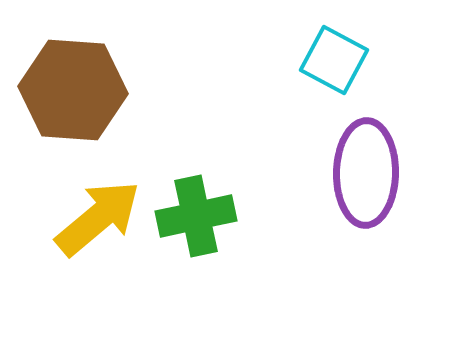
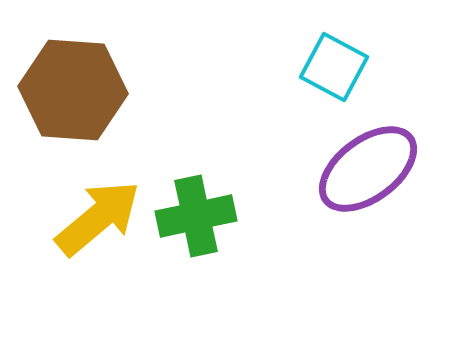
cyan square: moved 7 px down
purple ellipse: moved 2 px right, 4 px up; rotated 52 degrees clockwise
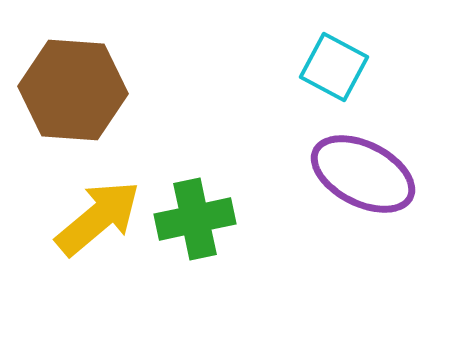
purple ellipse: moved 5 px left, 5 px down; rotated 64 degrees clockwise
green cross: moved 1 px left, 3 px down
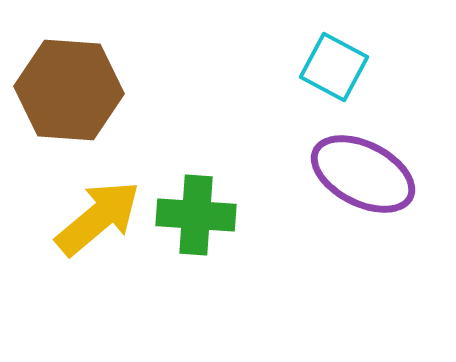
brown hexagon: moved 4 px left
green cross: moved 1 px right, 4 px up; rotated 16 degrees clockwise
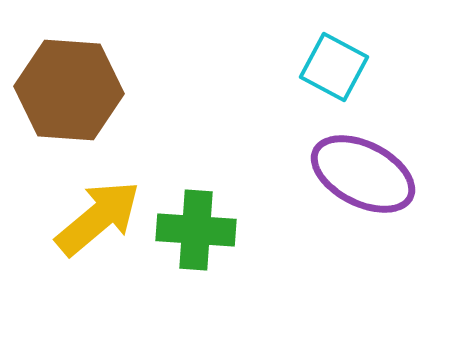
green cross: moved 15 px down
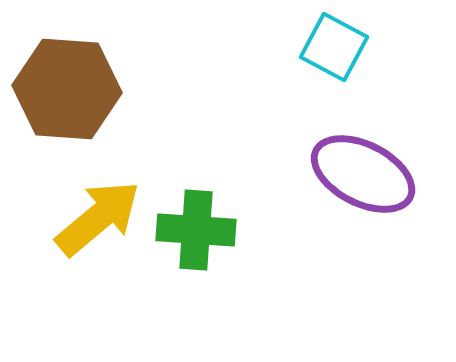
cyan square: moved 20 px up
brown hexagon: moved 2 px left, 1 px up
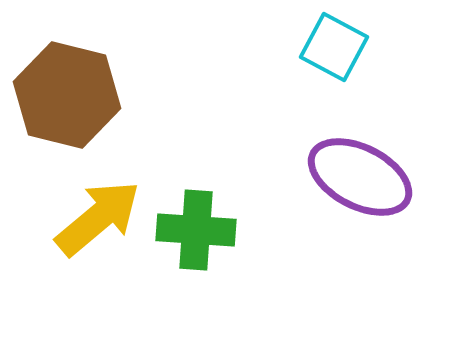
brown hexagon: moved 6 px down; rotated 10 degrees clockwise
purple ellipse: moved 3 px left, 3 px down
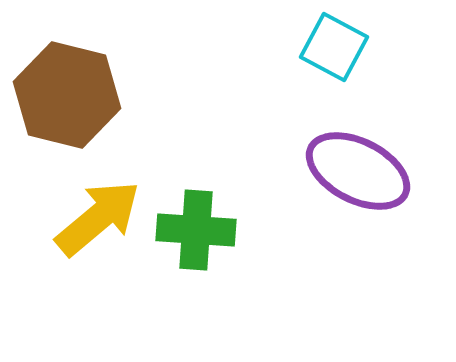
purple ellipse: moved 2 px left, 6 px up
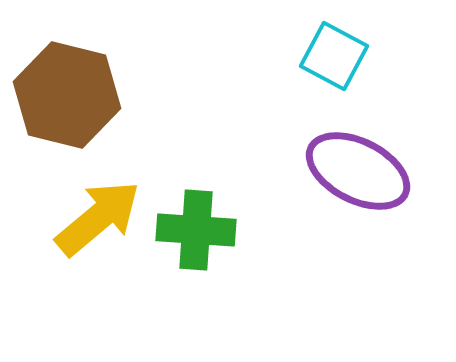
cyan square: moved 9 px down
